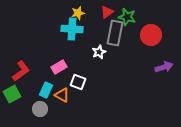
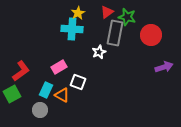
yellow star: rotated 16 degrees counterclockwise
gray circle: moved 1 px down
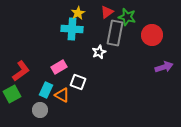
red circle: moved 1 px right
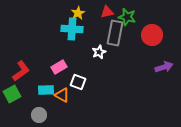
red triangle: rotated 24 degrees clockwise
cyan rectangle: rotated 63 degrees clockwise
gray circle: moved 1 px left, 5 px down
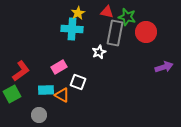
red triangle: rotated 24 degrees clockwise
red circle: moved 6 px left, 3 px up
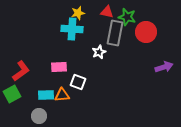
yellow star: rotated 16 degrees clockwise
pink rectangle: rotated 28 degrees clockwise
cyan rectangle: moved 5 px down
orange triangle: rotated 35 degrees counterclockwise
gray circle: moved 1 px down
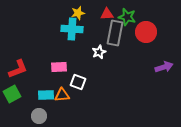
red triangle: moved 2 px down; rotated 16 degrees counterclockwise
red L-shape: moved 3 px left, 2 px up; rotated 15 degrees clockwise
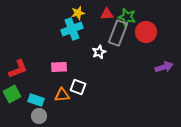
cyan cross: rotated 25 degrees counterclockwise
gray rectangle: moved 3 px right; rotated 10 degrees clockwise
white square: moved 5 px down
cyan rectangle: moved 10 px left, 5 px down; rotated 21 degrees clockwise
